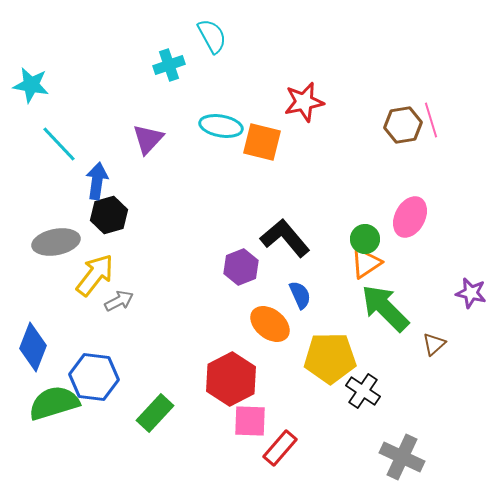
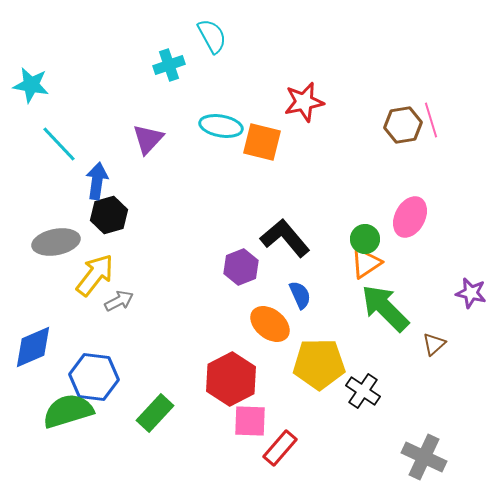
blue diamond: rotated 45 degrees clockwise
yellow pentagon: moved 11 px left, 6 px down
green semicircle: moved 14 px right, 8 px down
gray cross: moved 22 px right
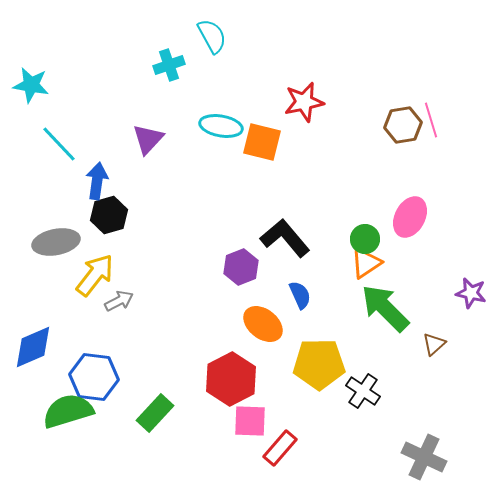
orange ellipse: moved 7 px left
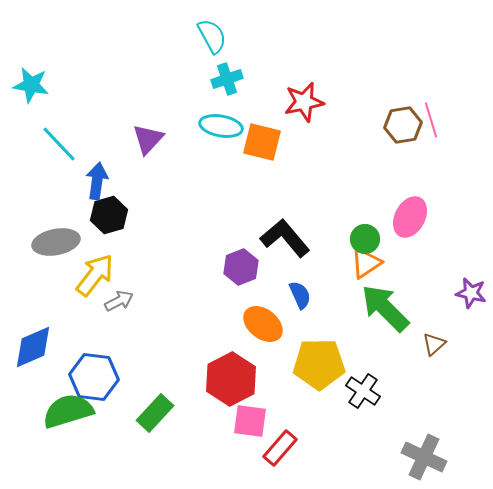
cyan cross: moved 58 px right, 14 px down
pink square: rotated 6 degrees clockwise
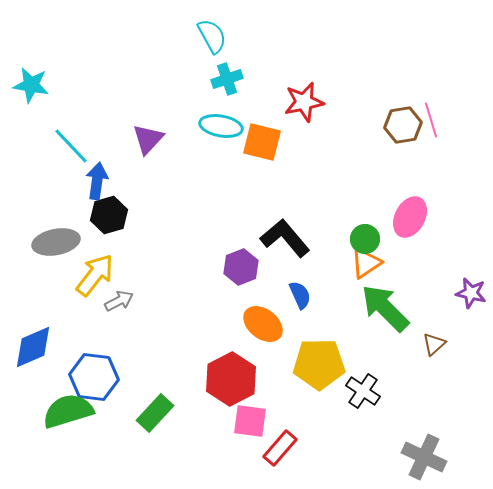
cyan line: moved 12 px right, 2 px down
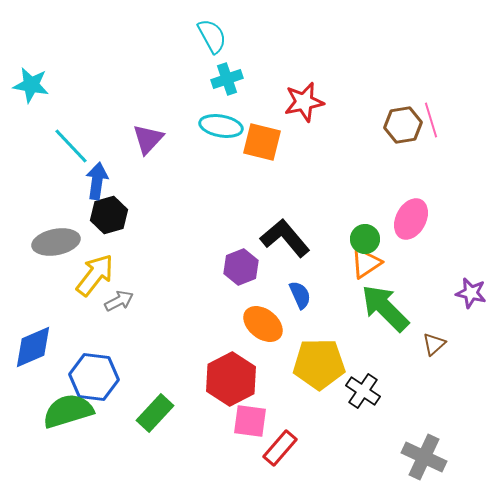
pink ellipse: moved 1 px right, 2 px down
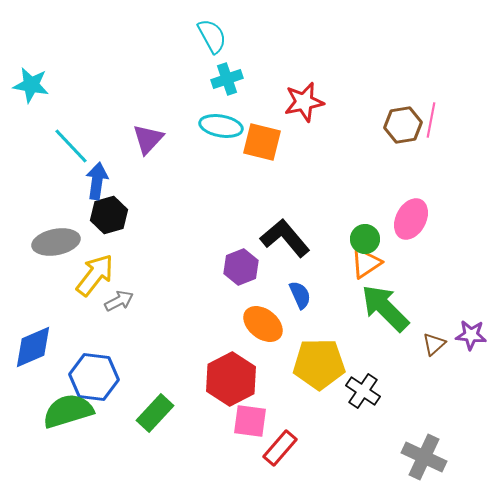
pink line: rotated 28 degrees clockwise
purple star: moved 42 px down; rotated 8 degrees counterclockwise
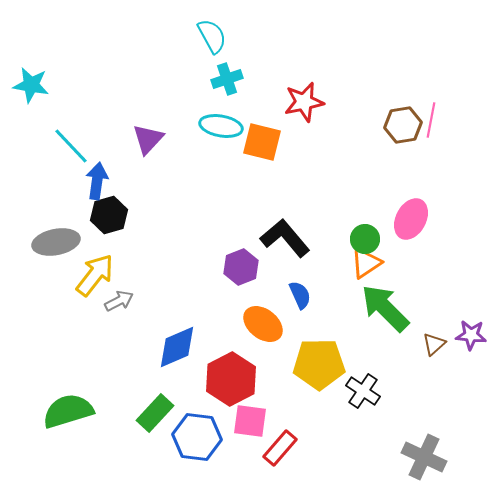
blue diamond: moved 144 px right
blue hexagon: moved 103 px right, 60 px down
